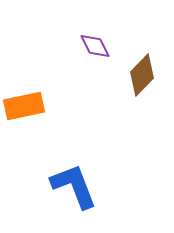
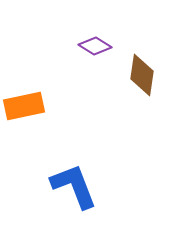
purple diamond: rotated 32 degrees counterclockwise
brown diamond: rotated 36 degrees counterclockwise
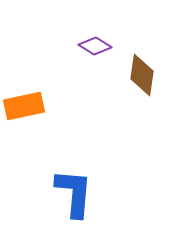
blue L-shape: moved 7 px down; rotated 26 degrees clockwise
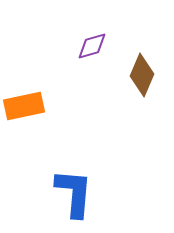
purple diamond: moved 3 px left; rotated 48 degrees counterclockwise
brown diamond: rotated 15 degrees clockwise
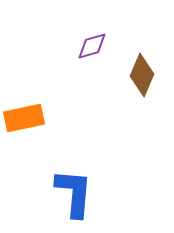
orange rectangle: moved 12 px down
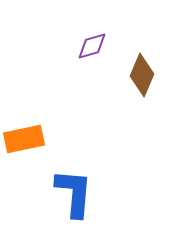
orange rectangle: moved 21 px down
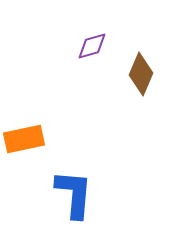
brown diamond: moved 1 px left, 1 px up
blue L-shape: moved 1 px down
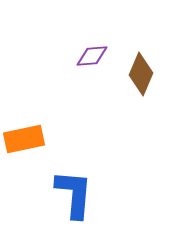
purple diamond: moved 10 px down; rotated 12 degrees clockwise
